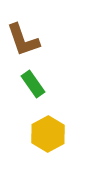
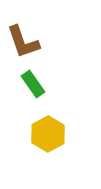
brown L-shape: moved 2 px down
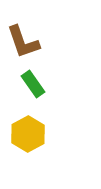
yellow hexagon: moved 20 px left
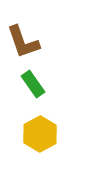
yellow hexagon: moved 12 px right
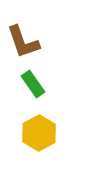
yellow hexagon: moved 1 px left, 1 px up
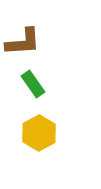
brown L-shape: rotated 75 degrees counterclockwise
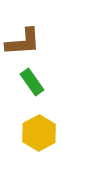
green rectangle: moved 1 px left, 2 px up
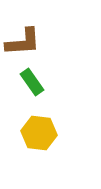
yellow hexagon: rotated 24 degrees counterclockwise
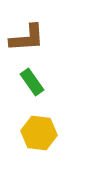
brown L-shape: moved 4 px right, 4 px up
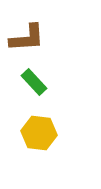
green rectangle: moved 2 px right; rotated 8 degrees counterclockwise
